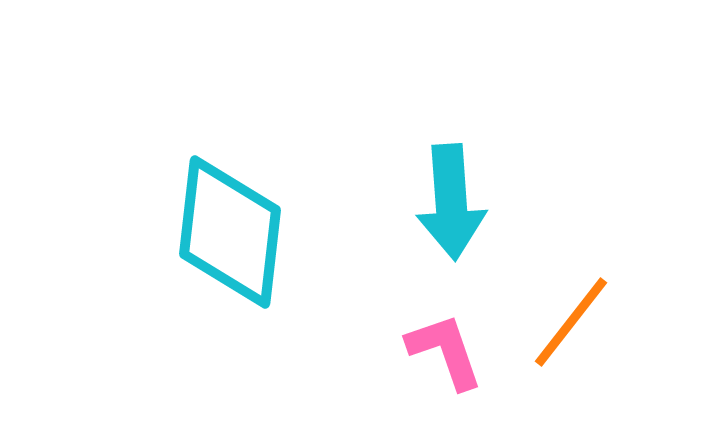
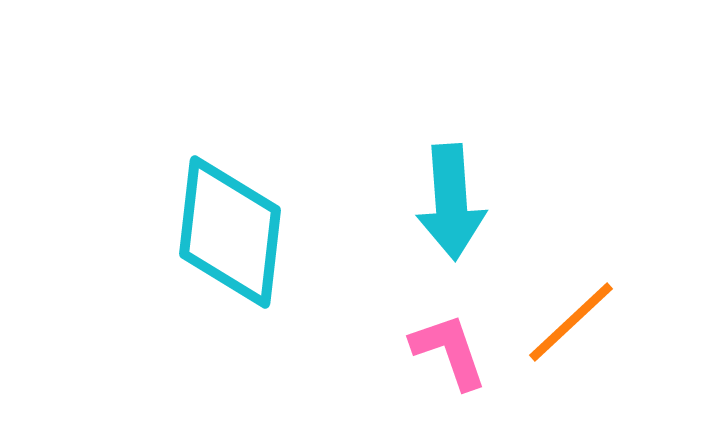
orange line: rotated 9 degrees clockwise
pink L-shape: moved 4 px right
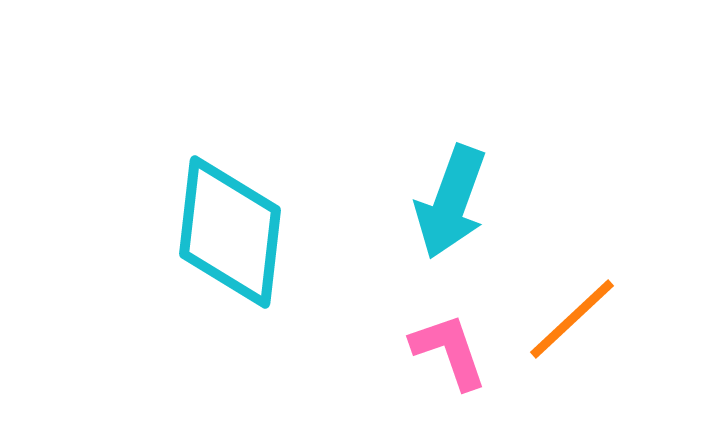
cyan arrow: rotated 24 degrees clockwise
orange line: moved 1 px right, 3 px up
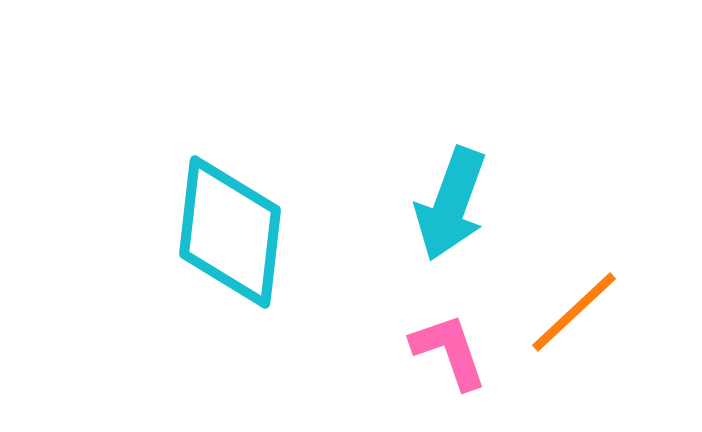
cyan arrow: moved 2 px down
orange line: moved 2 px right, 7 px up
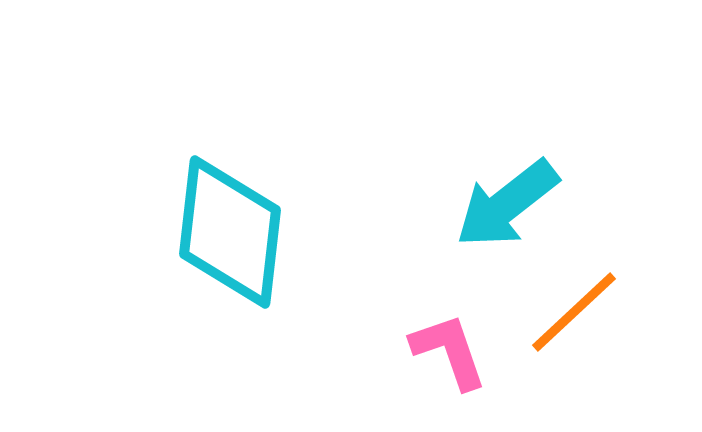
cyan arrow: moved 56 px right; rotated 32 degrees clockwise
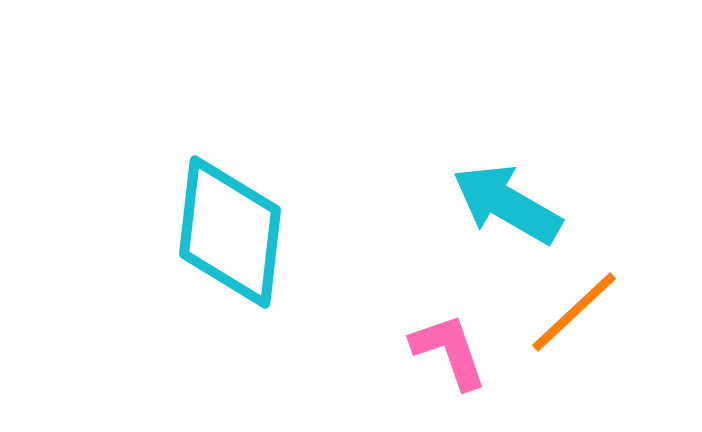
cyan arrow: rotated 68 degrees clockwise
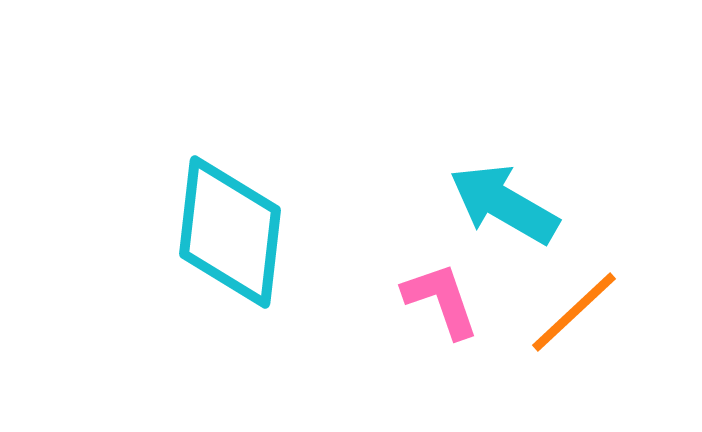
cyan arrow: moved 3 px left
pink L-shape: moved 8 px left, 51 px up
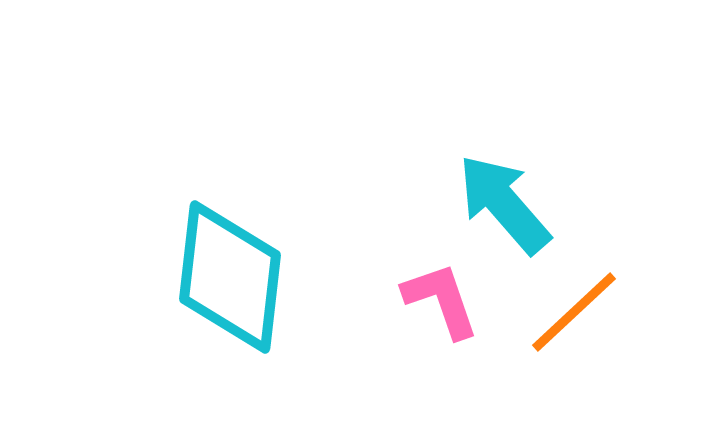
cyan arrow: rotated 19 degrees clockwise
cyan diamond: moved 45 px down
